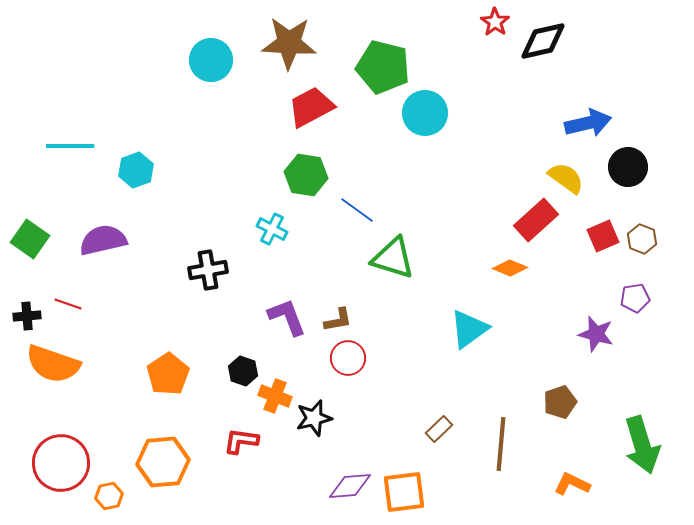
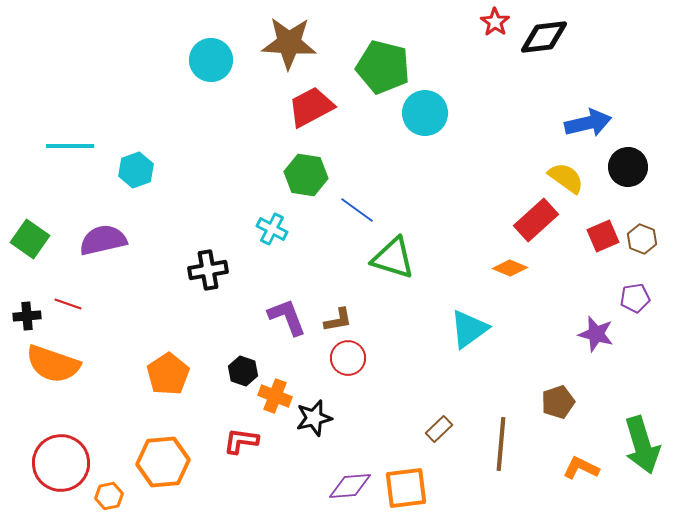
black diamond at (543, 41): moved 1 px right, 4 px up; rotated 6 degrees clockwise
brown pentagon at (560, 402): moved 2 px left
orange L-shape at (572, 484): moved 9 px right, 16 px up
orange square at (404, 492): moved 2 px right, 4 px up
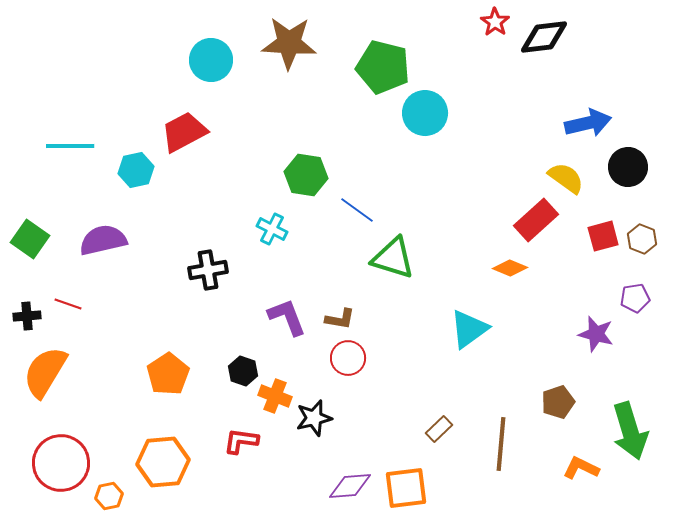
red trapezoid at (311, 107): moved 127 px left, 25 px down
cyan hexagon at (136, 170): rotated 8 degrees clockwise
red square at (603, 236): rotated 8 degrees clockwise
brown L-shape at (338, 320): moved 2 px right, 1 px up; rotated 20 degrees clockwise
orange semicircle at (53, 364): moved 8 px left, 8 px down; rotated 102 degrees clockwise
green arrow at (642, 445): moved 12 px left, 14 px up
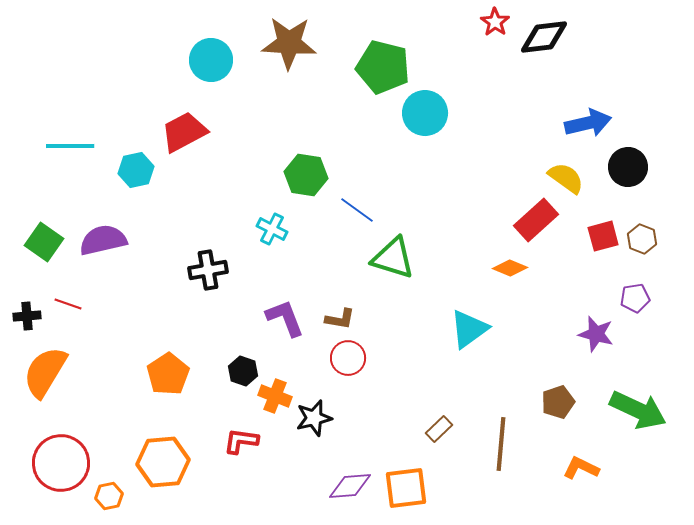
green square at (30, 239): moved 14 px right, 3 px down
purple L-shape at (287, 317): moved 2 px left, 1 px down
green arrow at (630, 431): moved 8 px right, 21 px up; rotated 48 degrees counterclockwise
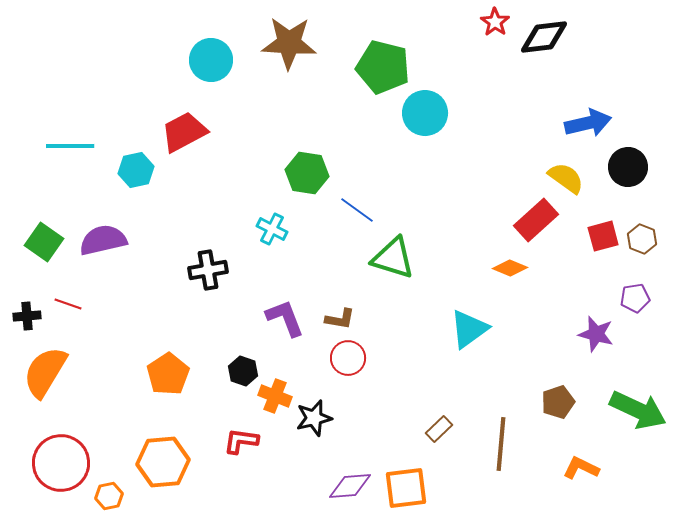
green hexagon at (306, 175): moved 1 px right, 2 px up
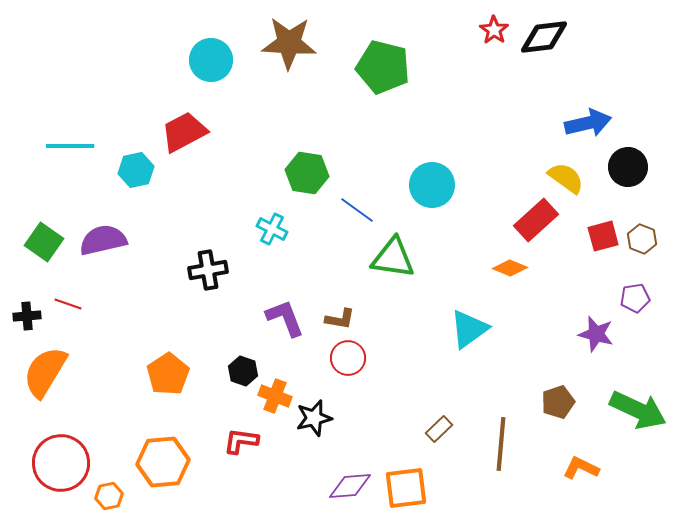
red star at (495, 22): moved 1 px left, 8 px down
cyan circle at (425, 113): moved 7 px right, 72 px down
green triangle at (393, 258): rotated 9 degrees counterclockwise
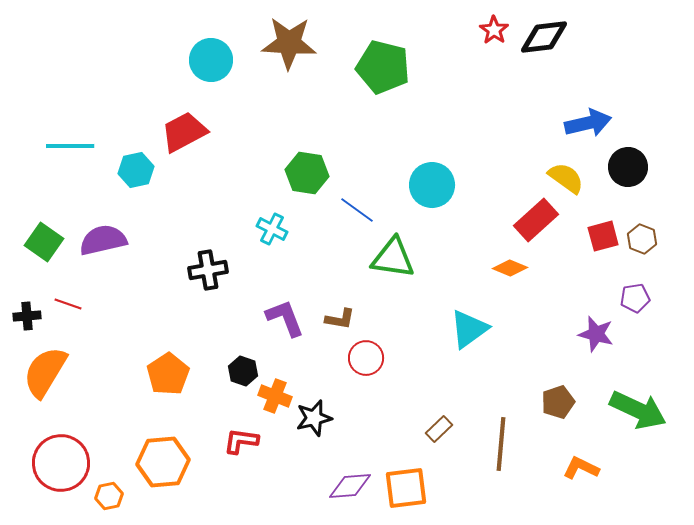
red circle at (348, 358): moved 18 px right
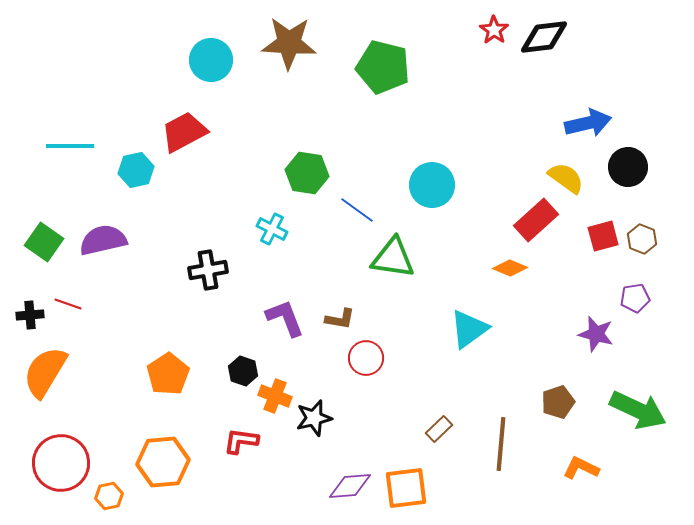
black cross at (27, 316): moved 3 px right, 1 px up
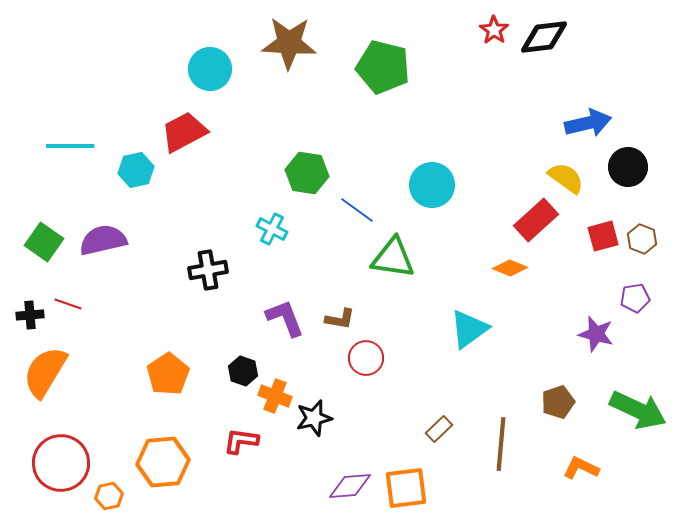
cyan circle at (211, 60): moved 1 px left, 9 px down
